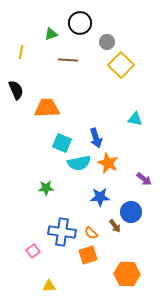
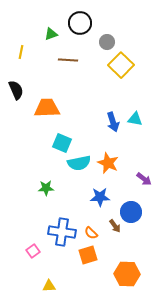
blue arrow: moved 17 px right, 16 px up
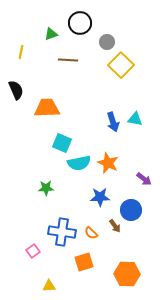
blue circle: moved 2 px up
orange square: moved 4 px left, 7 px down
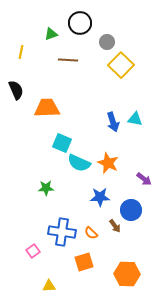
cyan semicircle: rotated 35 degrees clockwise
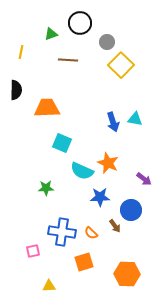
black semicircle: rotated 24 degrees clockwise
cyan semicircle: moved 3 px right, 8 px down
pink square: rotated 24 degrees clockwise
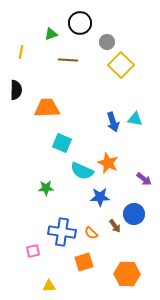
blue circle: moved 3 px right, 4 px down
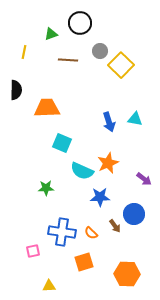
gray circle: moved 7 px left, 9 px down
yellow line: moved 3 px right
blue arrow: moved 4 px left
orange star: rotated 25 degrees clockwise
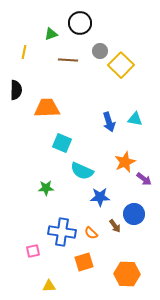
orange star: moved 17 px right, 1 px up
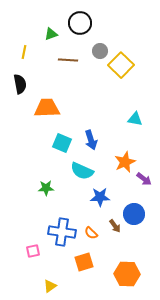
black semicircle: moved 4 px right, 6 px up; rotated 12 degrees counterclockwise
blue arrow: moved 18 px left, 18 px down
yellow triangle: moved 1 px right; rotated 32 degrees counterclockwise
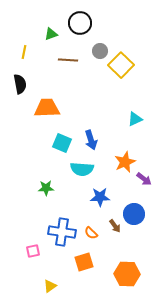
cyan triangle: rotated 35 degrees counterclockwise
cyan semicircle: moved 2 px up; rotated 20 degrees counterclockwise
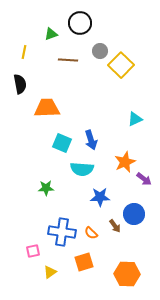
yellow triangle: moved 14 px up
